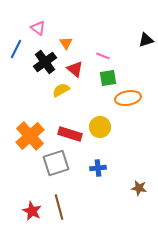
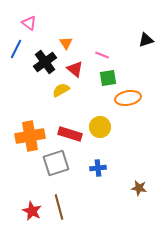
pink triangle: moved 9 px left, 5 px up
pink line: moved 1 px left, 1 px up
orange cross: rotated 32 degrees clockwise
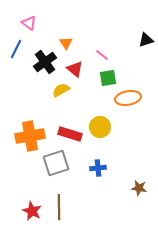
pink line: rotated 16 degrees clockwise
brown line: rotated 15 degrees clockwise
